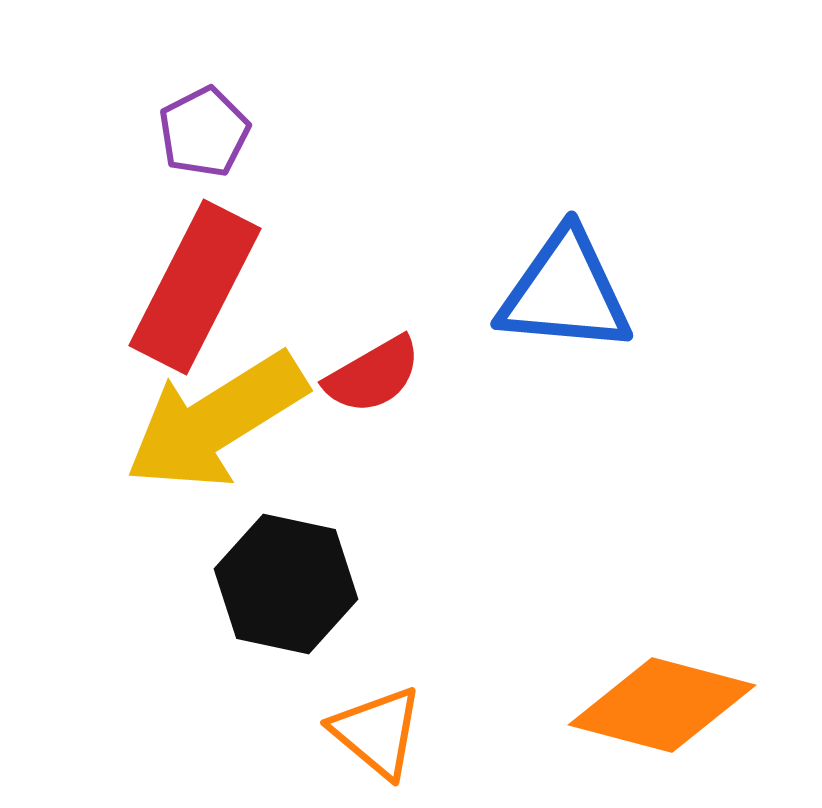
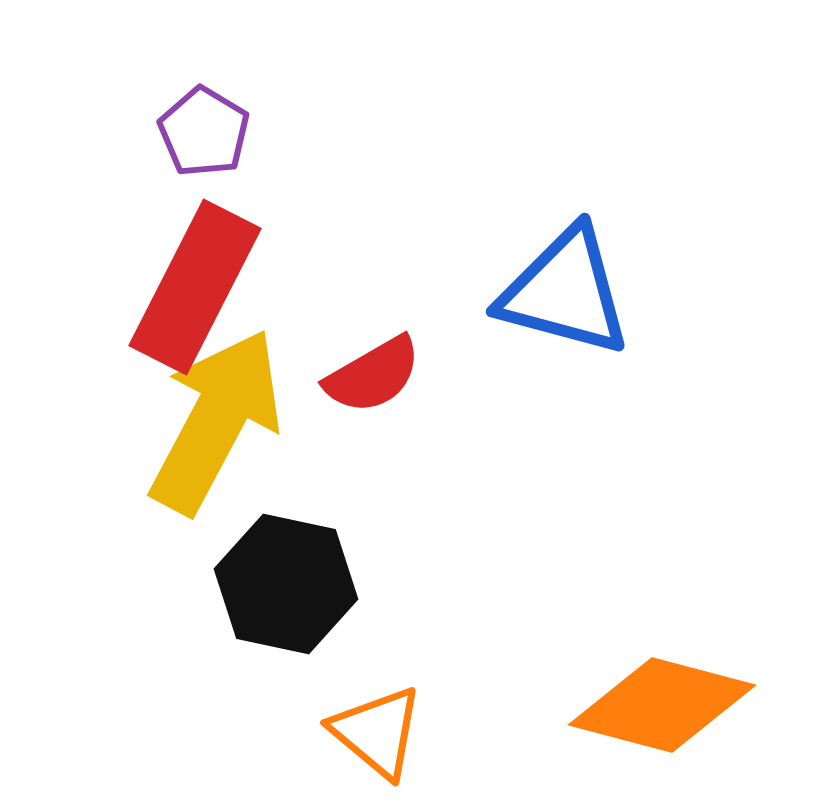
purple pentagon: rotated 14 degrees counterclockwise
blue triangle: rotated 10 degrees clockwise
yellow arrow: rotated 150 degrees clockwise
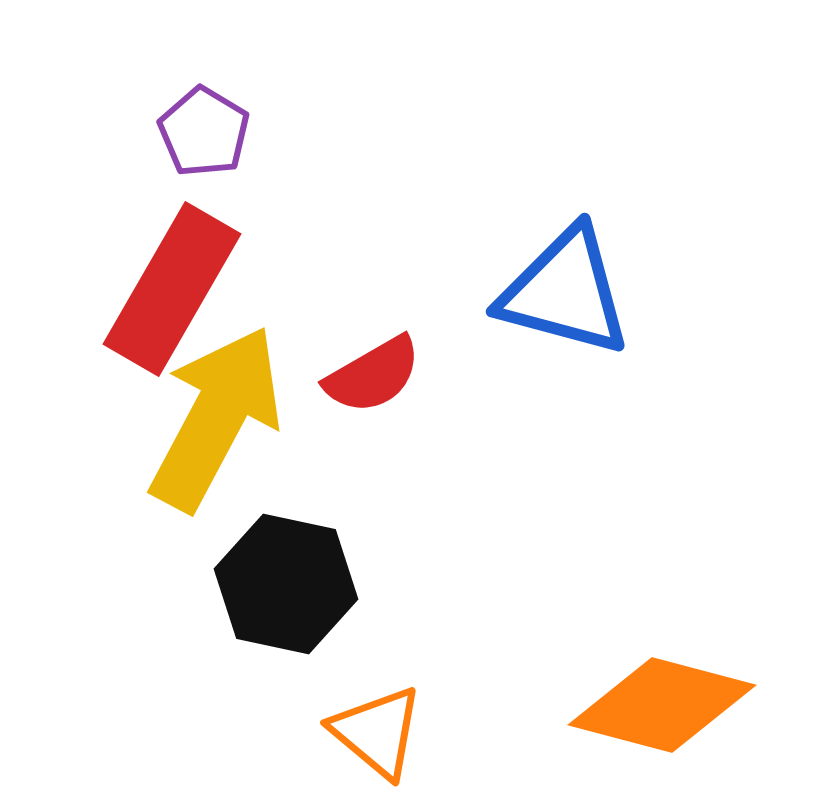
red rectangle: moved 23 px left, 2 px down; rotated 3 degrees clockwise
yellow arrow: moved 3 px up
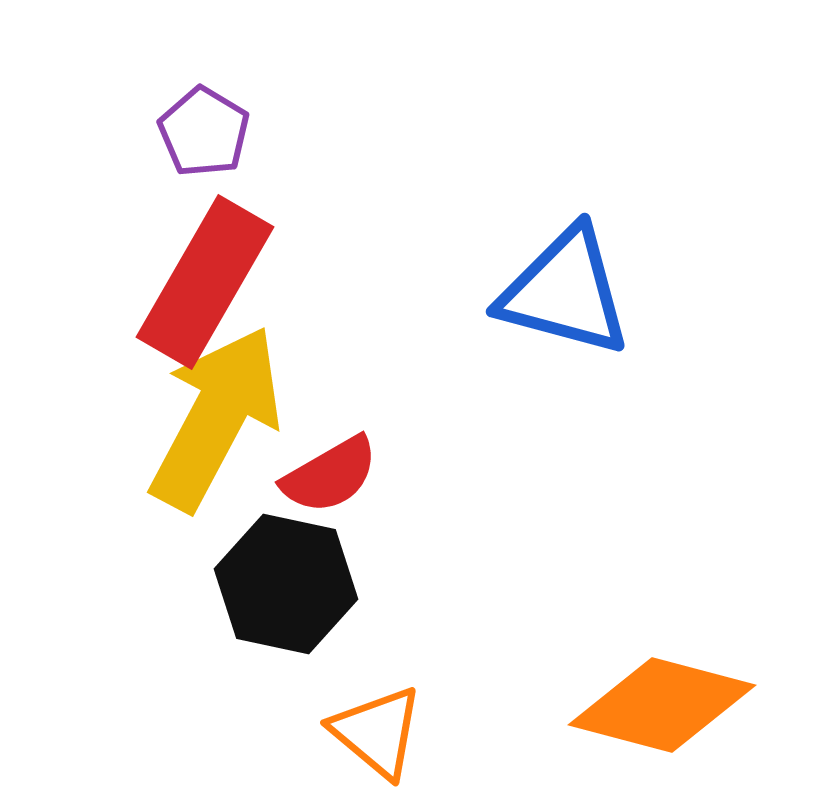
red rectangle: moved 33 px right, 7 px up
red semicircle: moved 43 px left, 100 px down
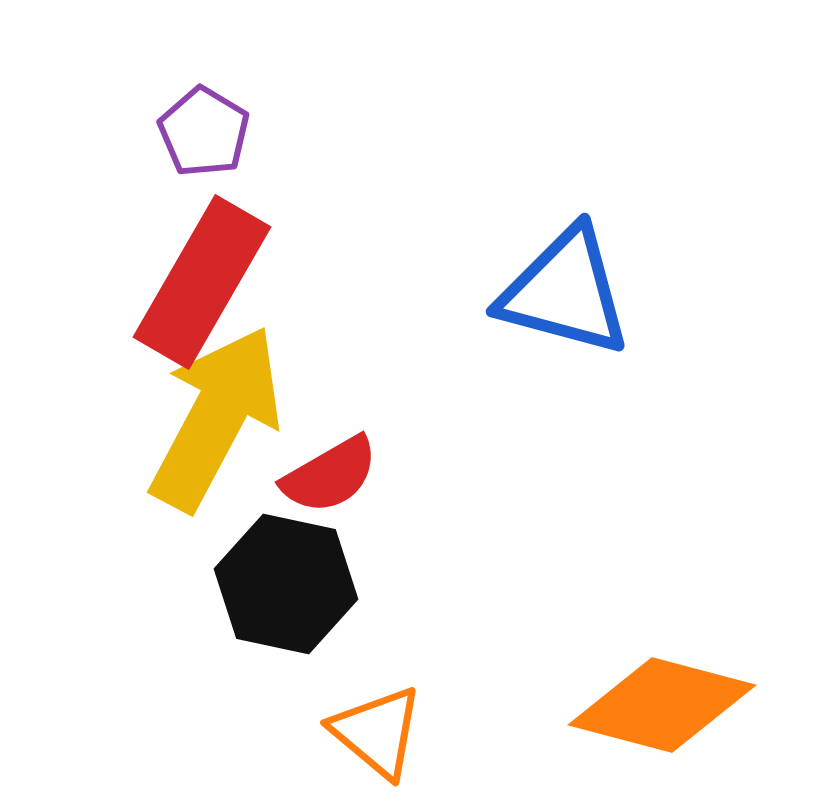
red rectangle: moved 3 px left
